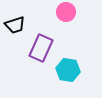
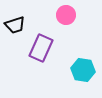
pink circle: moved 3 px down
cyan hexagon: moved 15 px right
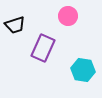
pink circle: moved 2 px right, 1 px down
purple rectangle: moved 2 px right
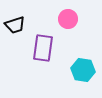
pink circle: moved 3 px down
purple rectangle: rotated 16 degrees counterclockwise
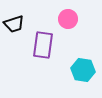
black trapezoid: moved 1 px left, 1 px up
purple rectangle: moved 3 px up
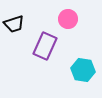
purple rectangle: moved 2 px right, 1 px down; rotated 16 degrees clockwise
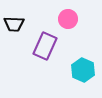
black trapezoid: rotated 20 degrees clockwise
cyan hexagon: rotated 15 degrees clockwise
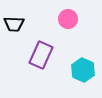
purple rectangle: moved 4 px left, 9 px down
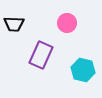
pink circle: moved 1 px left, 4 px down
cyan hexagon: rotated 10 degrees counterclockwise
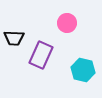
black trapezoid: moved 14 px down
